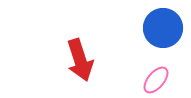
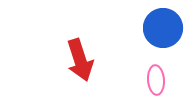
pink ellipse: rotated 44 degrees counterclockwise
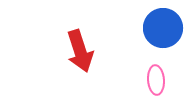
red arrow: moved 9 px up
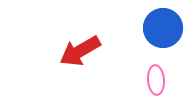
red arrow: rotated 78 degrees clockwise
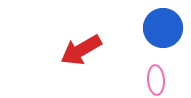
red arrow: moved 1 px right, 1 px up
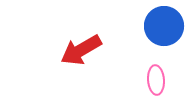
blue circle: moved 1 px right, 2 px up
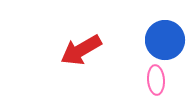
blue circle: moved 1 px right, 14 px down
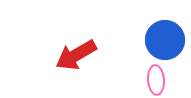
red arrow: moved 5 px left, 5 px down
